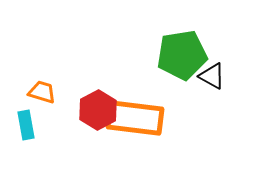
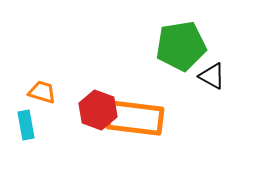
green pentagon: moved 1 px left, 9 px up
red hexagon: rotated 12 degrees counterclockwise
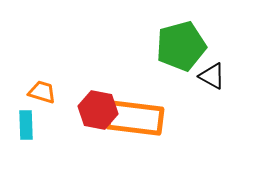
green pentagon: rotated 6 degrees counterclockwise
red hexagon: rotated 9 degrees counterclockwise
cyan rectangle: rotated 8 degrees clockwise
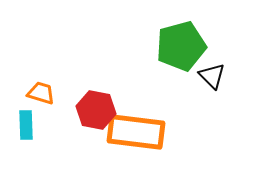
black triangle: rotated 16 degrees clockwise
orange trapezoid: moved 1 px left, 1 px down
red hexagon: moved 2 px left
orange rectangle: moved 1 px right, 14 px down
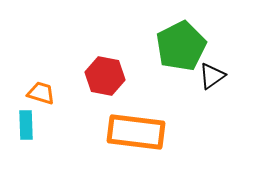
green pentagon: rotated 12 degrees counterclockwise
black triangle: rotated 40 degrees clockwise
red hexagon: moved 9 px right, 34 px up
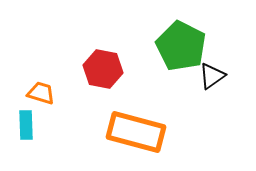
green pentagon: rotated 18 degrees counterclockwise
red hexagon: moved 2 px left, 7 px up
orange rectangle: rotated 8 degrees clockwise
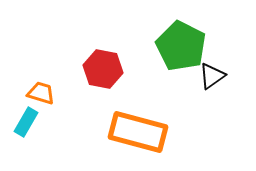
cyan rectangle: moved 3 px up; rotated 32 degrees clockwise
orange rectangle: moved 2 px right
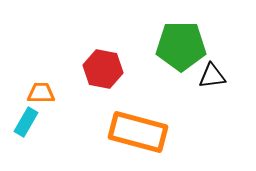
green pentagon: rotated 27 degrees counterclockwise
black triangle: rotated 28 degrees clockwise
orange trapezoid: rotated 16 degrees counterclockwise
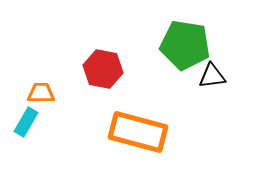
green pentagon: moved 4 px right, 1 px up; rotated 9 degrees clockwise
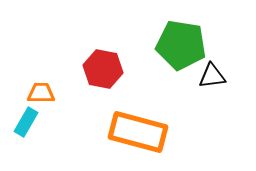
green pentagon: moved 4 px left
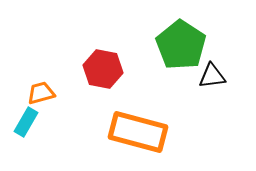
green pentagon: rotated 24 degrees clockwise
orange trapezoid: rotated 16 degrees counterclockwise
